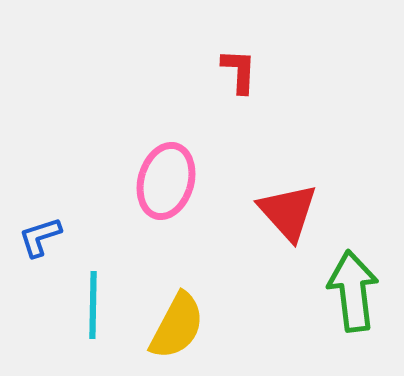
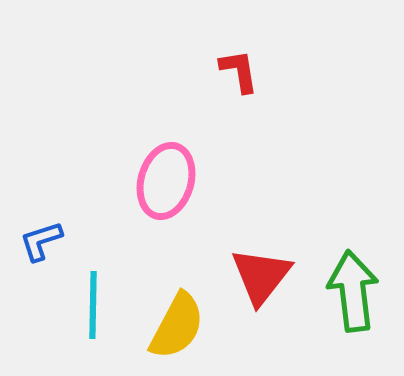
red L-shape: rotated 12 degrees counterclockwise
red triangle: moved 27 px left, 64 px down; rotated 20 degrees clockwise
blue L-shape: moved 1 px right, 4 px down
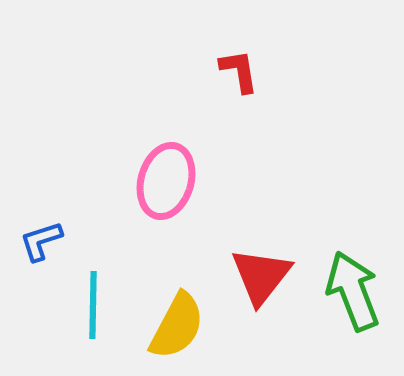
green arrow: rotated 14 degrees counterclockwise
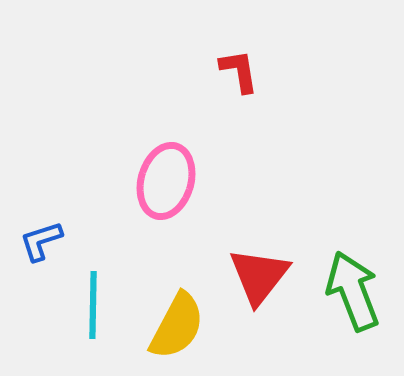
red triangle: moved 2 px left
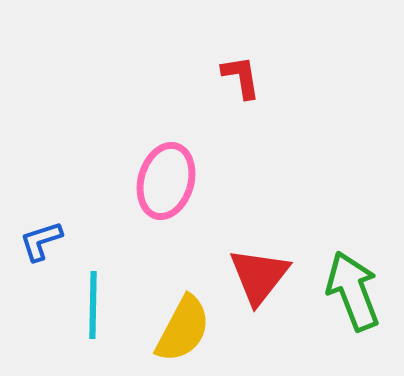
red L-shape: moved 2 px right, 6 px down
yellow semicircle: moved 6 px right, 3 px down
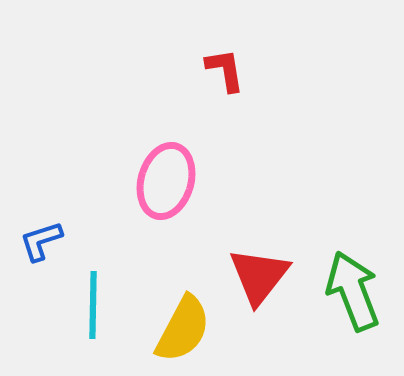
red L-shape: moved 16 px left, 7 px up
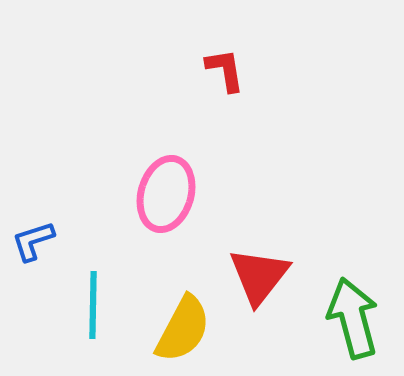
pink ellipse: moved 13 px down
blue L-shape: moved 8 px left
green arrow: moved 27 px down; rotated 6 degrees clockwise
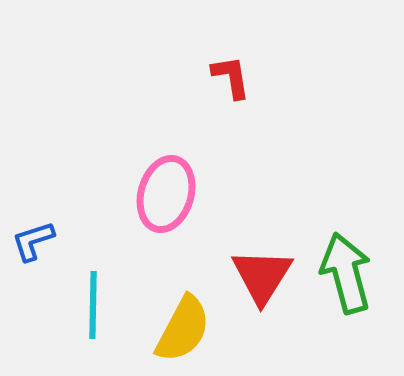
red L-shape: moved 6 px right, 7 px down
red triangle: moved 3 px right; rotated 6 degrees counterclockwise
green arrow: moved 7 px left, 45 px up
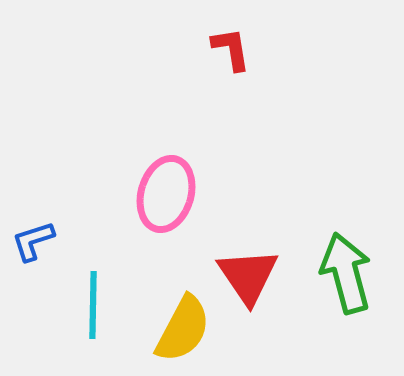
red L-shape: moved 28 px up
red triangle: moved 14 px left; rotated 6 degrees counterclockwise
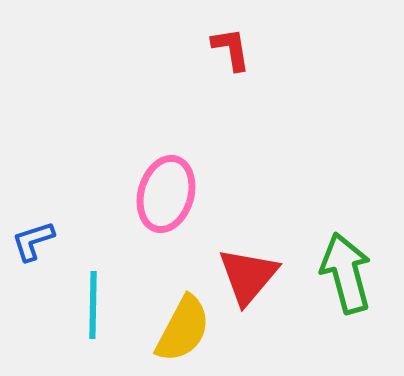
red triangle: rotated 14 degrees clockwise
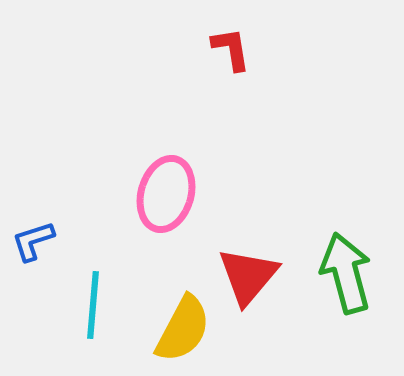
cyan line: rotated 4 degrees clockwise
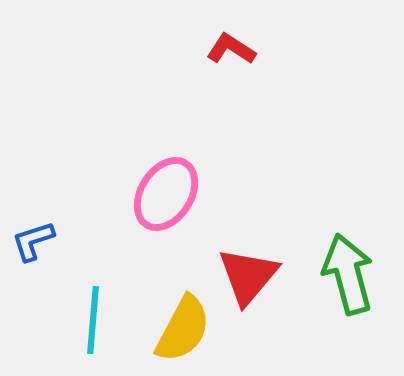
red L-shape: rotated 48 degrees counterclockwise
pink ellipse: rotated 16 degrees clockwise
green arrow: moved 2 px right, 1 px down
cyan line: moved 15 px down
